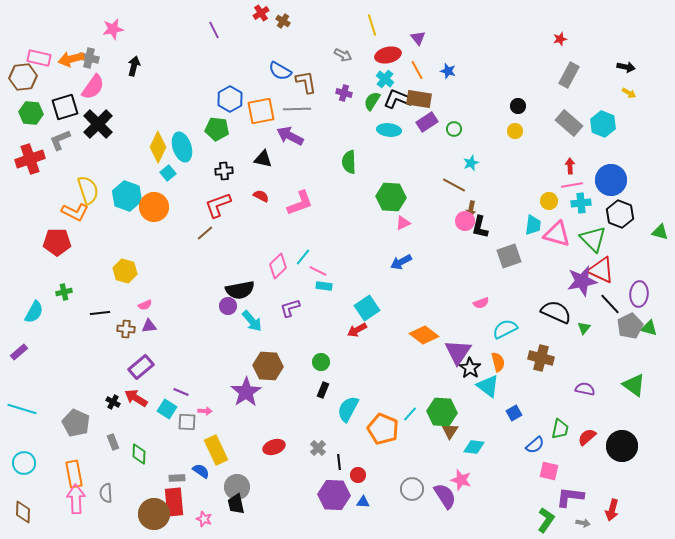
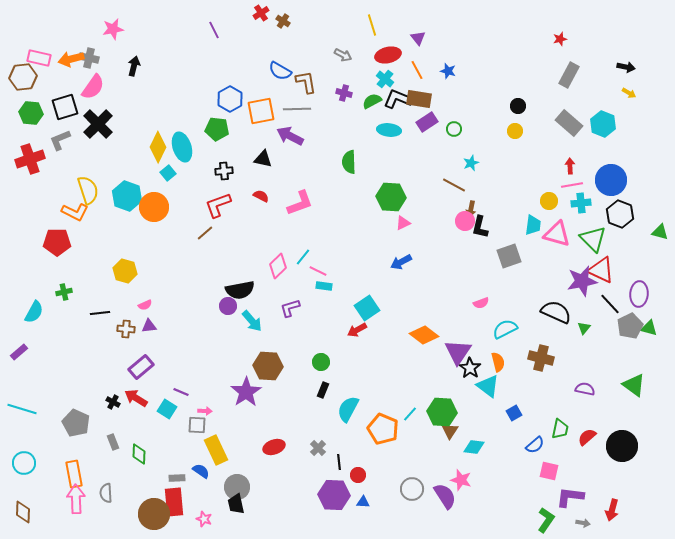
green semicircle at (372, 101): rotated 30 degrees clockwise
gray square at (187, 422): moved 10 px right, 3 px down
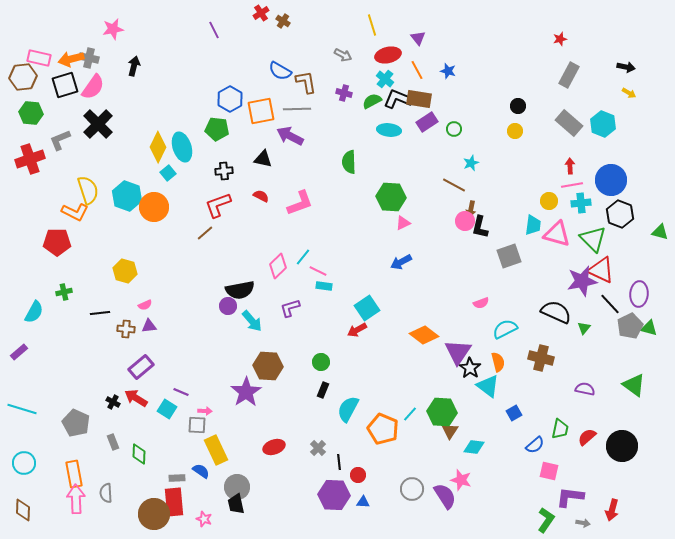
black square at (65, 107): moved 22 px up
brown diamond at (23, 512): moved 2 px up
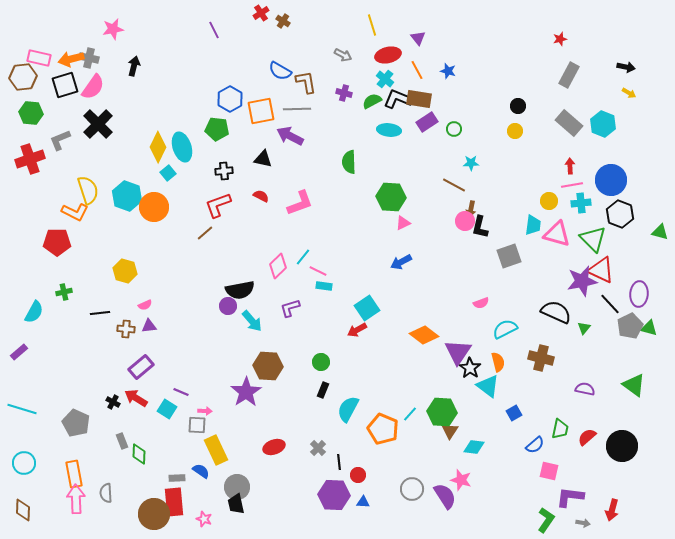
cyan star at (471, 163): rotated 21 degrees clockwise
gray rectangle at (113, 442): moved 9 px right, 1 px up
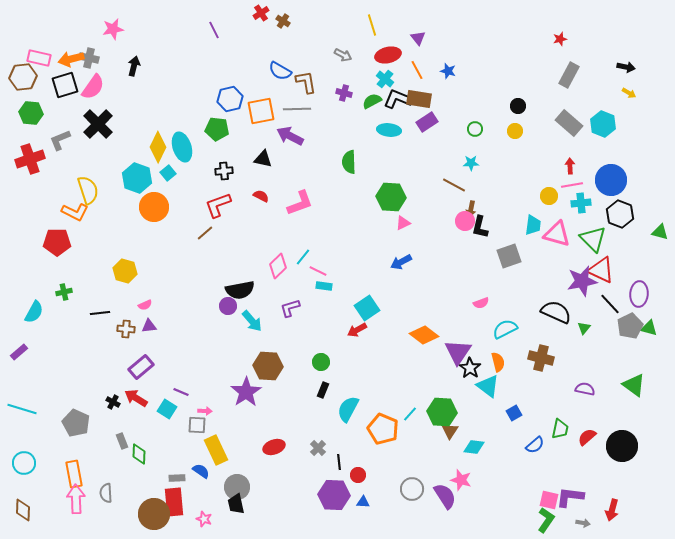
blue hexagon at (230, 99): rotated 15 degrees clockwise
green circle at (454, 129): moved 21 px right
cyan hexagon at (127, 196): moved 10 px right, 18 px up
yellow circle at (549, 201): moved 5 px up
pink square at (549, 471): moved 29 px down
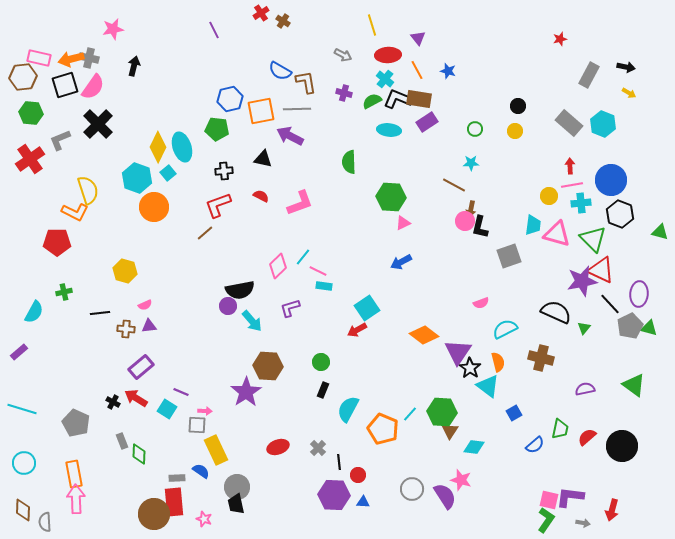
red ellipse at (388, 55): rotated 10 degrees clockwise
gray rectangle at (569, 75): moved 20 px right
red cross at (30, 159): rotated 16 degrees counterclockwise
purple semicircle at (585, 389): rotated 24 degrees counterclockwise
red ellipse at (274, 447): moved 4 px right
gray semicircle at (106, 493): moved 61 px left, 29 px down
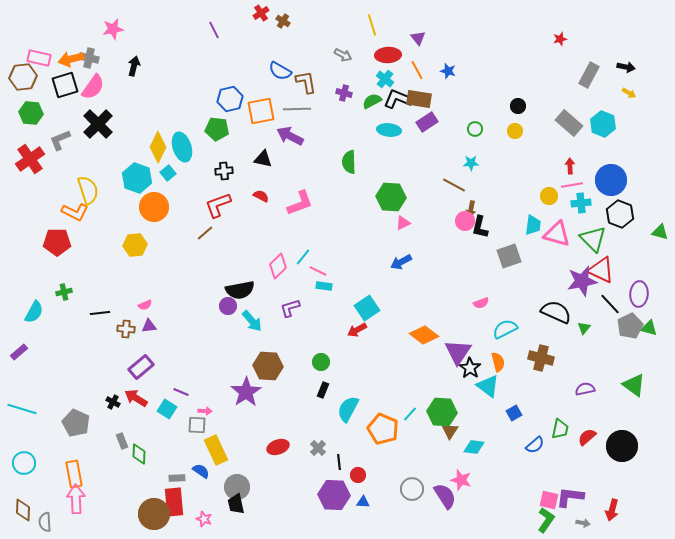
yellow hexagon at (125, 271): moved 10 px right, 26 px up; rotated 20 degrees counterclockwise
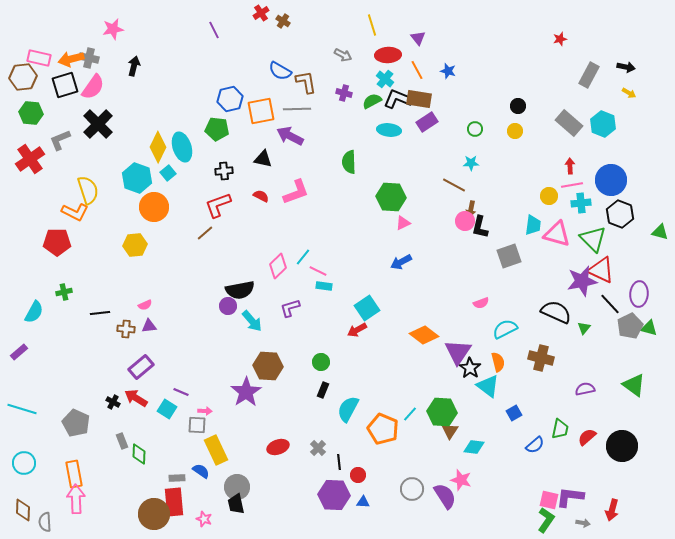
pink L-shape at (300, 203): moved 4 px left, 11 px up
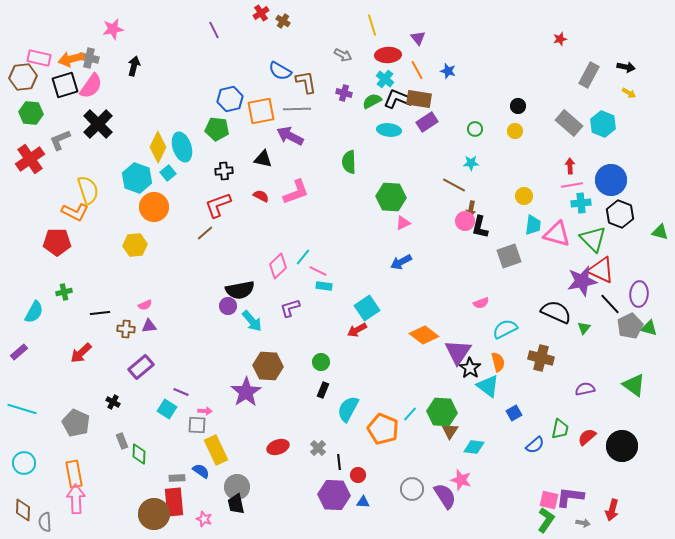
pink semicircle at (93, 87): moved 2 px left, 1 px up
yellow circle at (549, 196): moved 25 px left
red arrow at (136, 398): moved 55 px left, 45 px up; rotated 75 degrees counterclockwise
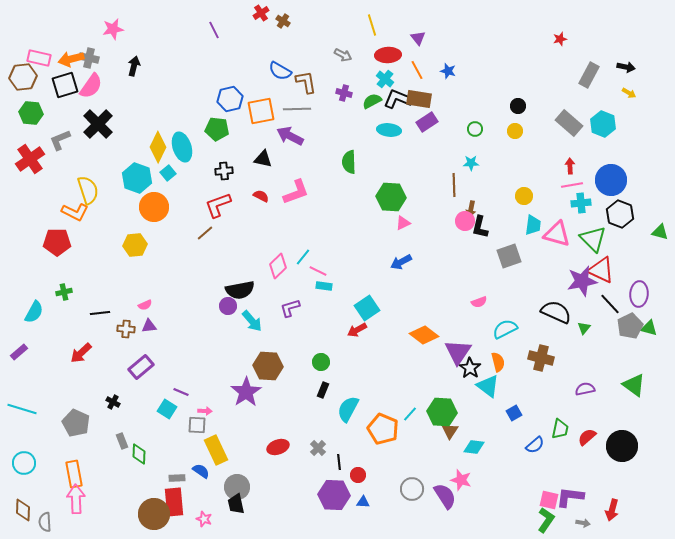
brown line at (454, 185): rotated 60 degrees clockwise
pink semicircle at (481, 303): moved 2 px left, 1 px up
